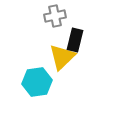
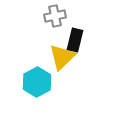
cyan hexagon: rotated 20 degrees counterclockwise
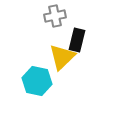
black rectangle: moved 2 px right
cyan hexagon: moved 1 px up; rotated 20 degrees counterclockwise
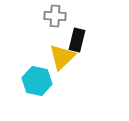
gray cross: rotated 15 degrees clockwise
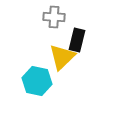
gray cross: moved 1 px left, 1 px down
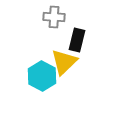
yellow triangle: moved 2 px right, 5 px down
cyan hexagon: moved 5 px right, 5 px up; rotated 16 degrees clockwise
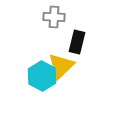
black rectangle: moved 2 px down
yellow triangle: moved 3 px left, 4 px down
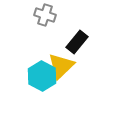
gray cross: moved 9 px left, 2 px up; rotated 15 degrees clockwise
black rectangle: rotated 25 degrees clockwise
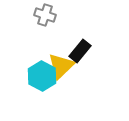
black rectangle: moved 3 px right, 9 px down
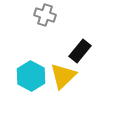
yellow triangle: moved 2 px right, 10 px down
cyan hexagon: moved 11 px left
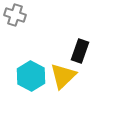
gray cross: moved 30 px left
black rectangle: rotated 20 degrees counterclockwise
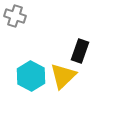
gray cross: moved 1 px down
